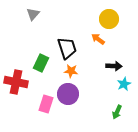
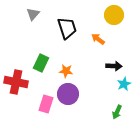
yellow circle: moved 5 px right, 4 px up
black trapezoid: moved 20 px up
orange star: moved 5 px left
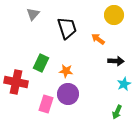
black arrow: moved 2 px right, 5 px up
